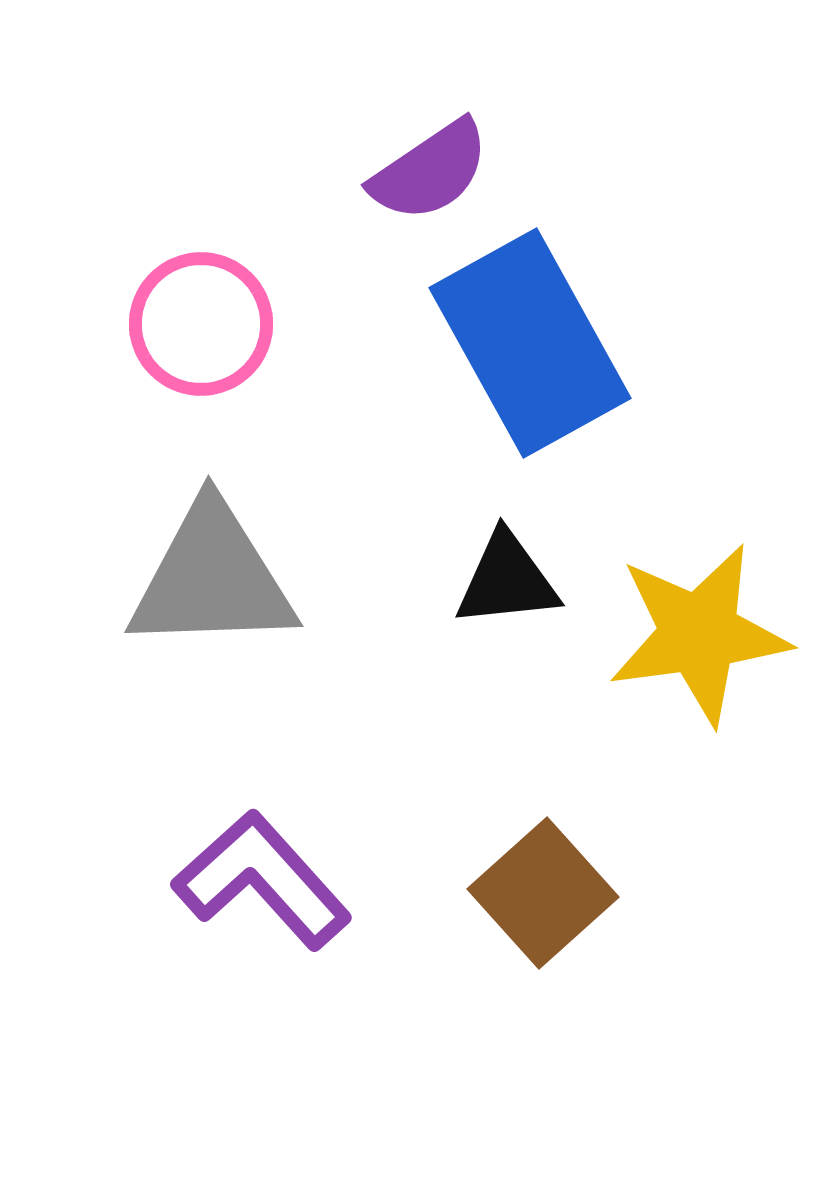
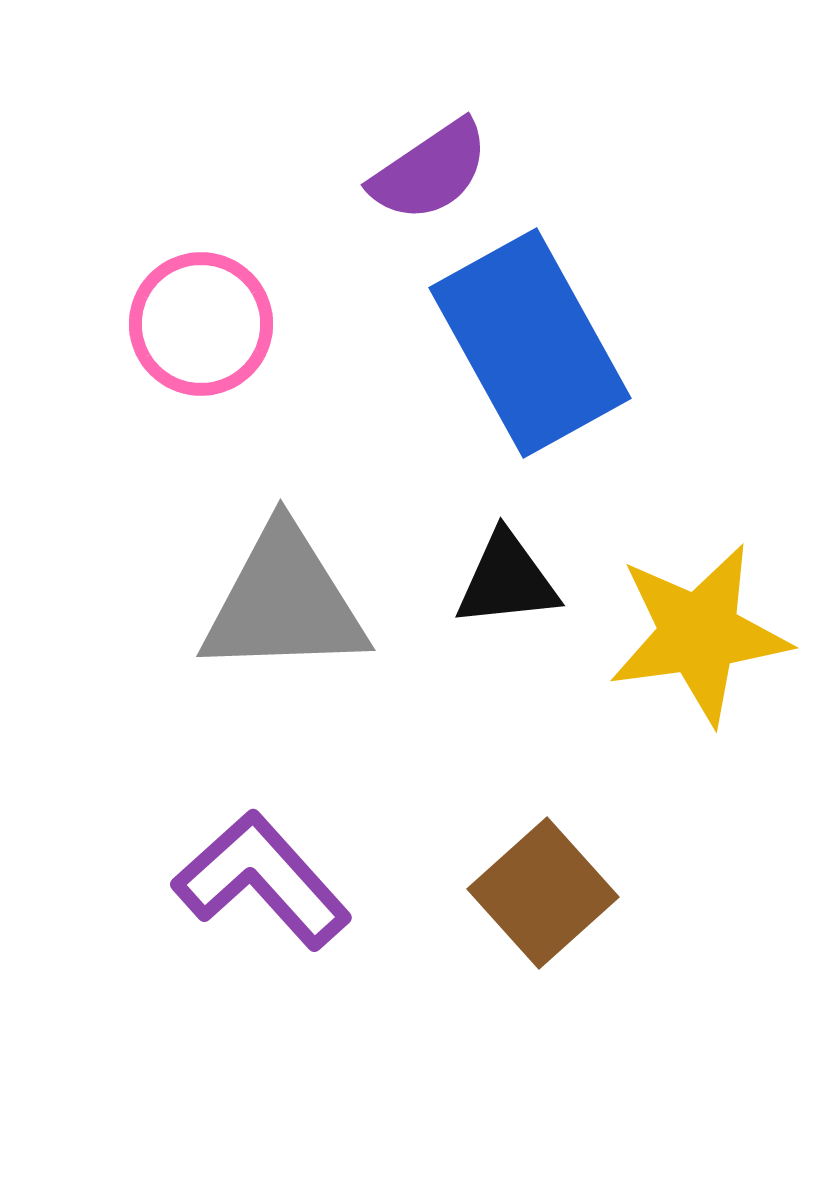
gray triangle: moved 72 px right, 24 px down
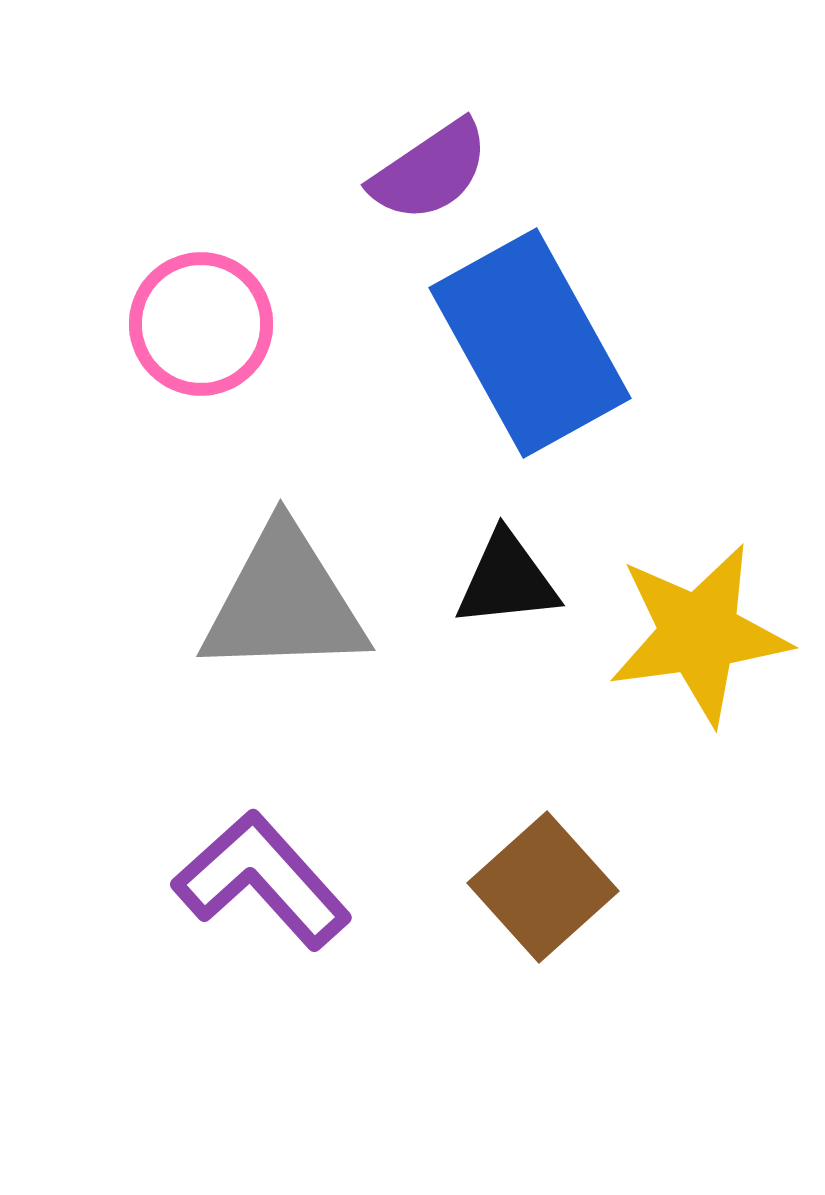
brown square: moved 6 px up
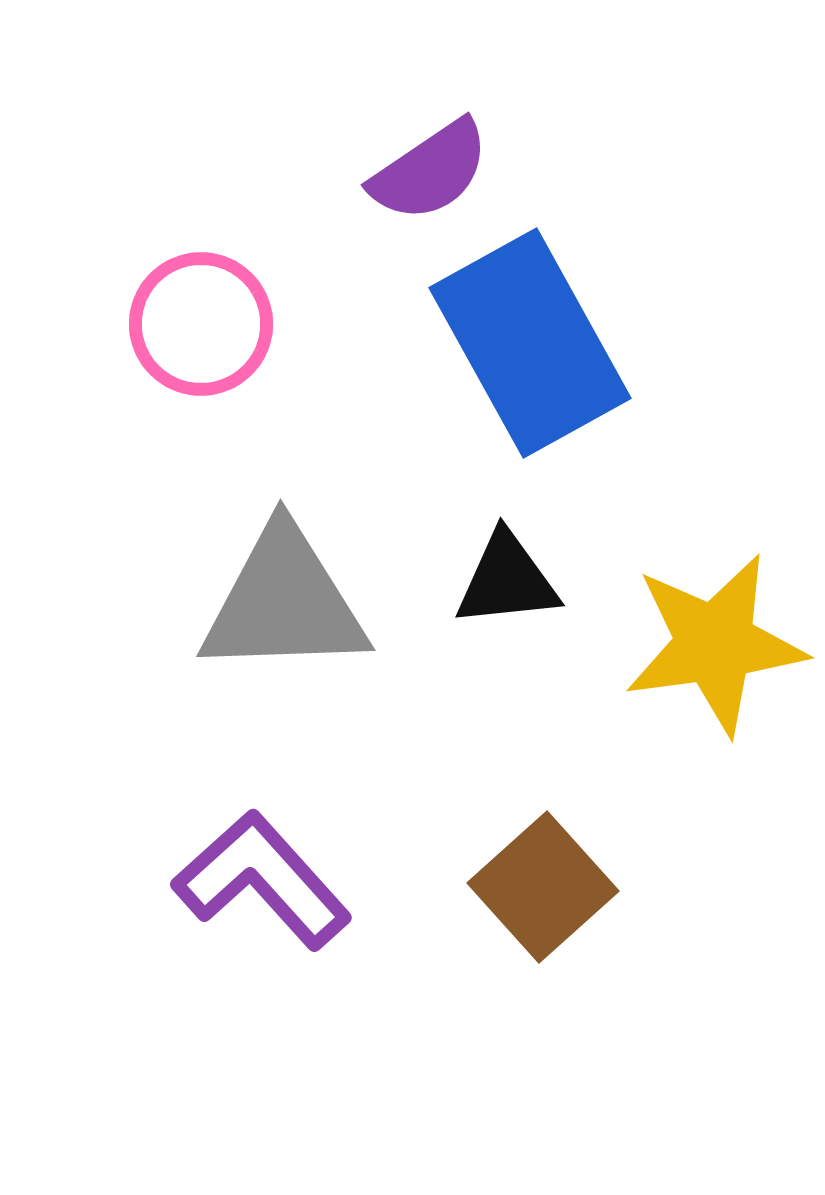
yellow star: moved 16 px right, 10 px down
